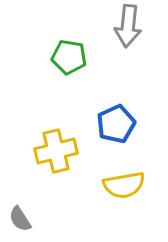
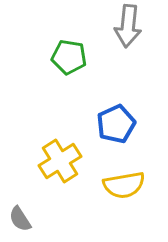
yellow cross: moved 4 px right, 10 px down; rotated 18 degrees counterclockwise
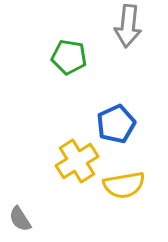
yellow cross: moved 17 px right
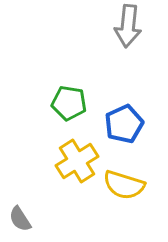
green pentagon: moved 46 px down
blue pentagon: moved 8 px right
yellow semicircle: rotated 27 degrees clockwise
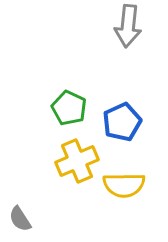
green pentagon: moved 5 px down; rotated 16 degrees clockwise
blue pentagon: moved 2 px left, 2 px up
yellow cross: rotated 9 degrees clockwise
yellow semicircle: rotated 18 degrees counterclockwise
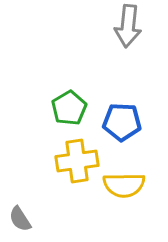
green pentagon: rotated 16 degrees clockwise
blue pentagon: rotated 27 degrees clockwise
yellow cross: rotated 15 degrees clockwise
